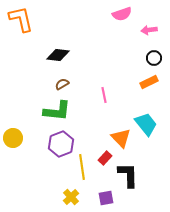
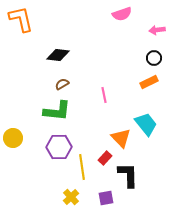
pink arrow: moved 8 px right
purple hexagon: moved 2 px left, 3 px down; rotated 20 degrees clockwise
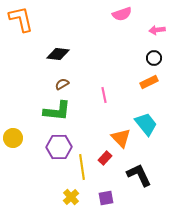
black diamond: moved 1 px up
black L-shape: moved 11 px right; rotated 24 degrees counterclockwise
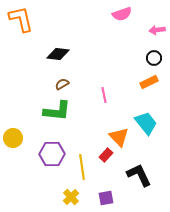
cyan trapezoid: moved 1 px up
orange triangle: moved 2 px left, 1 px up
purple hexagon: moved 7 px left, 7 px down
red rectangle: moved 1 px right, 3 px up
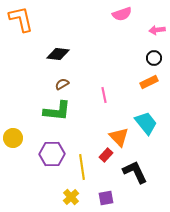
black L-shape: moved 4 px left, 3 px up
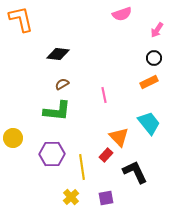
pink arrow: rotated 49 degrees counterclockwise
cyan trapezoid: moved 3 px right
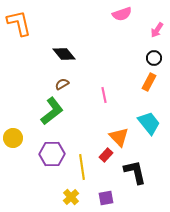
orange L-shape: moved 2 px left, 4 px down
black diamond: moved 6 px right; rotated 45 degrees clockwise
orange rectangle: rotated 36 degrees counterclockwise
green L-shape: moved 5 px left; rotated 44 degrees counterclockwise
black L-shape: rotated 12 degrees clockwise
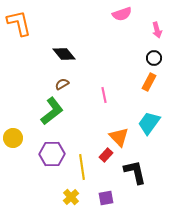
pink arrow: rotated 49 degrees counterclockwise
cyan trapezoid: rotated 105 degrees counterclockwise
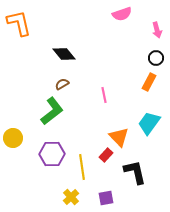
black circle: moved 2 px right
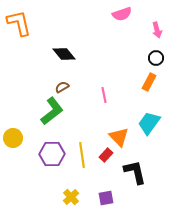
brown semicircle: moved 3 px down
yellow line: moved 12 px up
